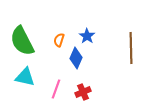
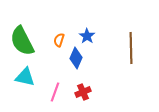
pink line: moved 1 px left, 3 px down
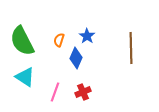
cyan triangle: rotated 20 degrees clockwise
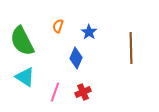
blue star: moved 2 px right, 4 px up
orange semicircle: moved 1 px left, 14 px up
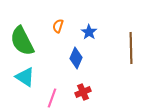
pink line: moved 3 px left, 6 px down
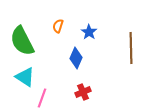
pink line: moved 10 px left
